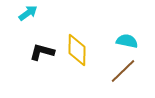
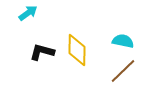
cyan semicircle: moved 4 px left
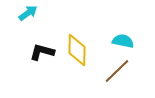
brown line: moved 6 px left
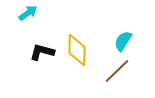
cyan semicircle: rotated 70 degrees counterclockwise
